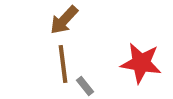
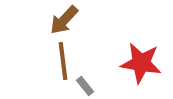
brown line: moved 3 px up
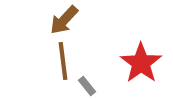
red star: rotated 27 degrees clockwise
gray rectangle: moved 2 px right
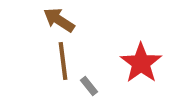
brown arrow: moved 5 px left; rotated 80 degrees clockwise
gray rectangle: moved 2 px right
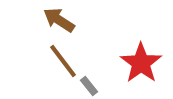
brown line: rotated 30 degrees counterclockwise
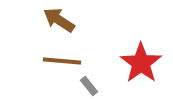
brown line: moved 1 px left; rotated 48 degrees counterclockwise
